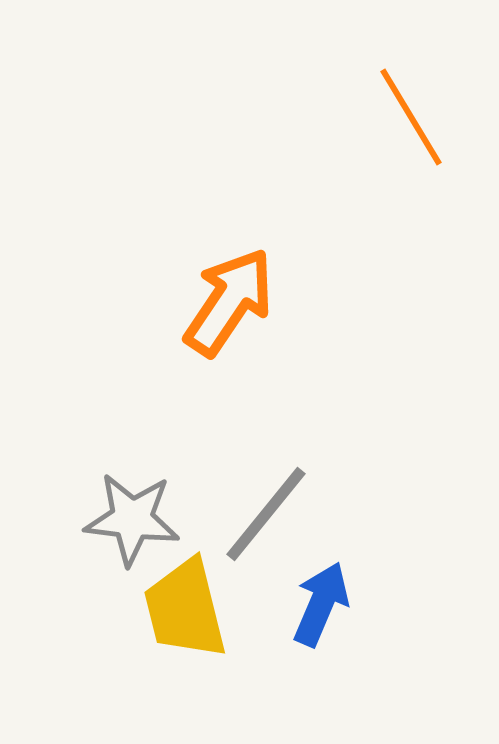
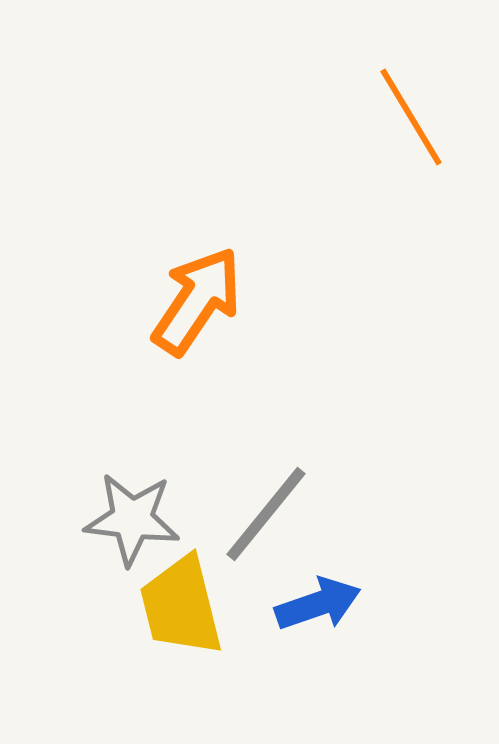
orange arrow: moved 32 px left, 1 px up
blue arrow: moved 3 px left; rotated 48 degrees clockwise
yellow trapezoid: moved 4 px left, 3 px up
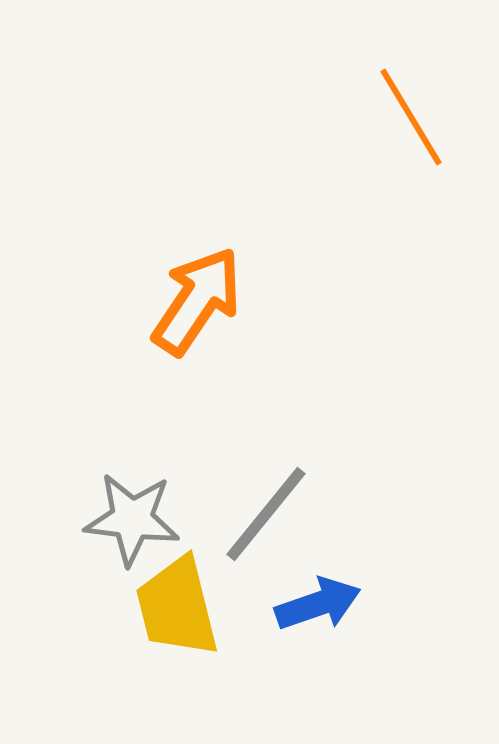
yellow trapezoid: moved 4 px left, 1 px down
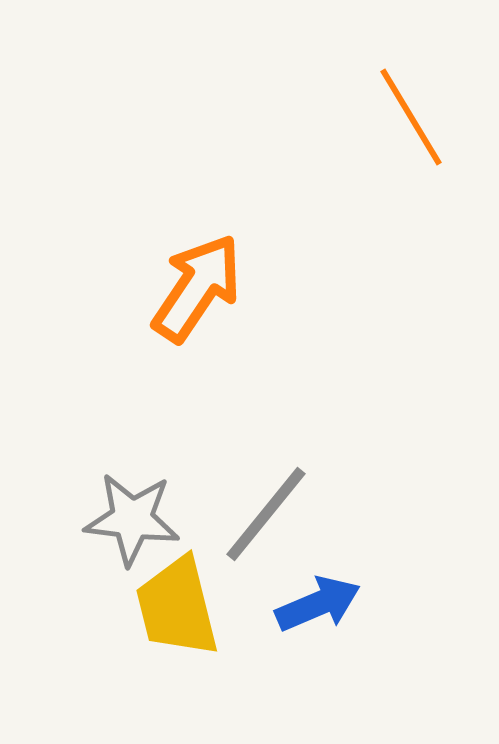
orange arrow: moved 13 px up
blue arrow: rotated 4 degrees counterclockwise
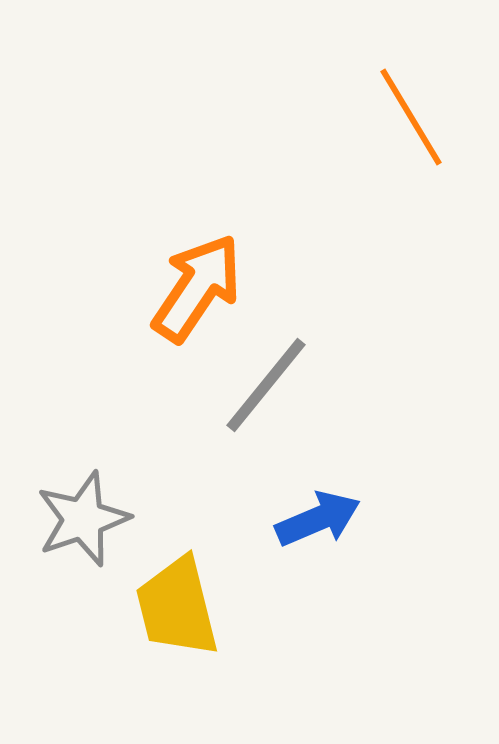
gray line: moved 129 px up
gray star: moved 49 px left; rotated 26 degrees counterclockwise
blue arrow: moved 85 px up
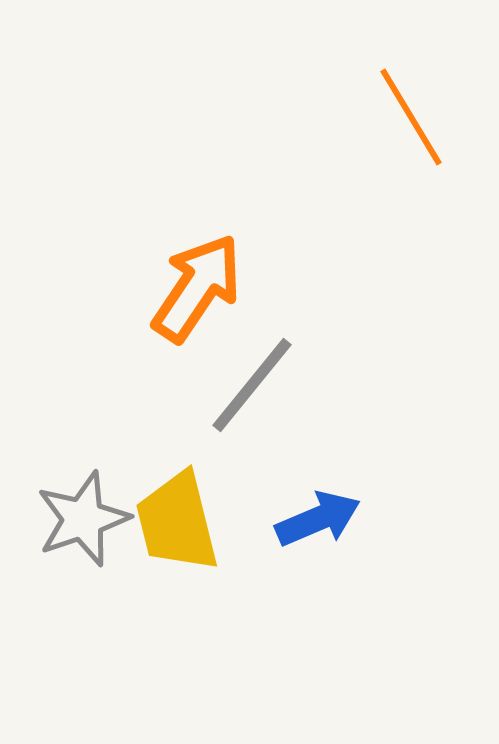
gray line: moved 14 px left
yellow trapezoid: moved 85 px up
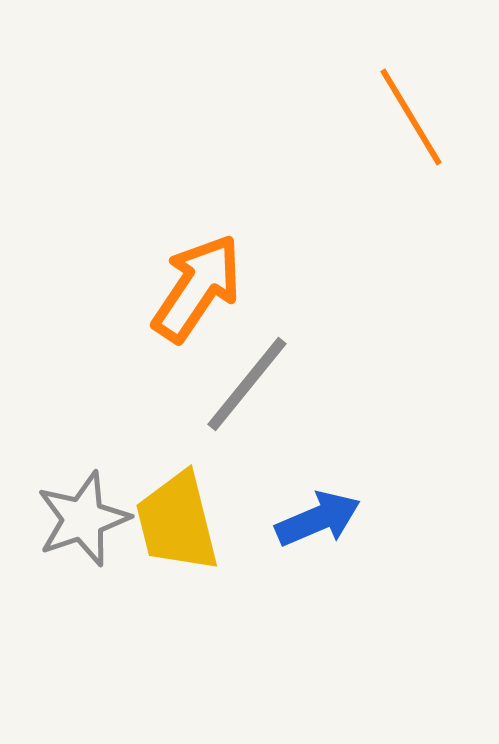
gray line: moved 5 px left, 1 px up
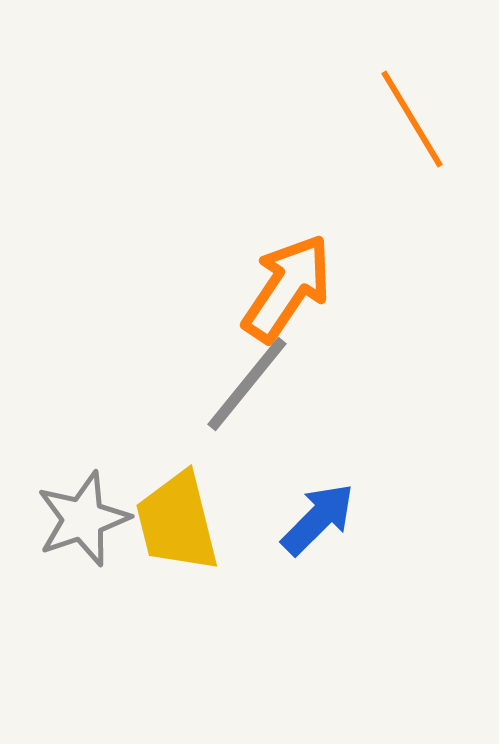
orange line: moved 1 px right, 2 px down
orange arrow: moved 90 px right
blue arrow: rotated 22 degrees counterclockwise
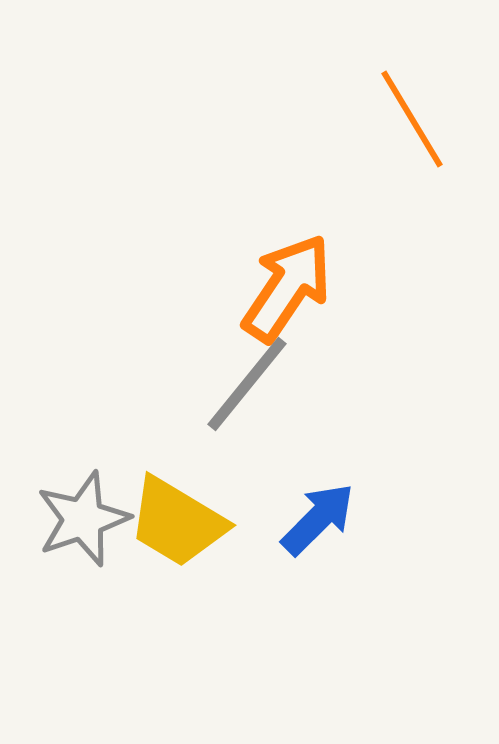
yellow trapezoid: rotated 45 degrees counterclockwise
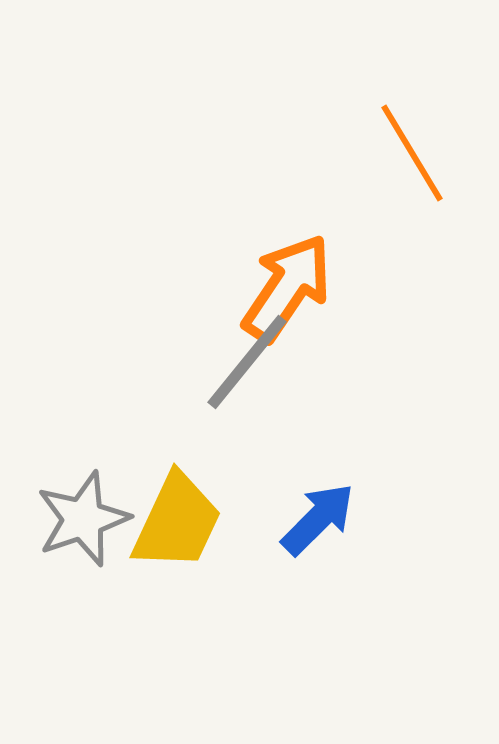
orange line: moved 34 px down
gray line: moved 22 px up
yellow trapezoid: rotated 96 degrees counterclockwise
